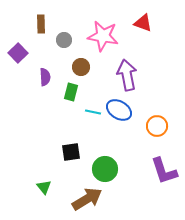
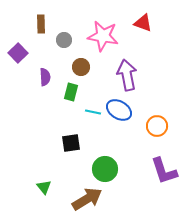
black square: moved 9 px up
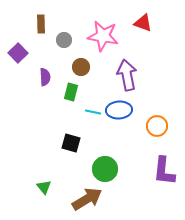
blue ellipse: rotated 35 degrees counterclockwise
black square: rotated 24 degrees clockwise
purple L-shape: rotated 24 degrees clockwise
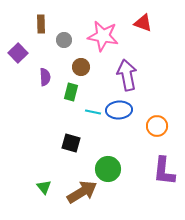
green circle: moved 3 px right
brown arrow: moved 5 px left, 7 px up
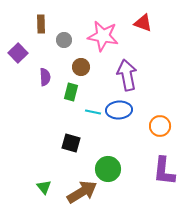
orange circle: moved 3 px right
